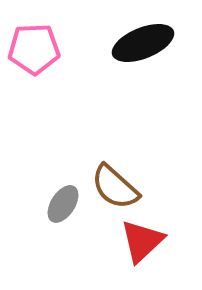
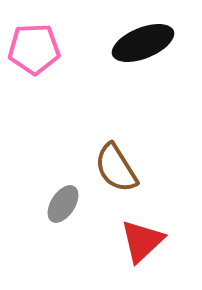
brown semicircle: moved 1 px right, 19 px up; rotated 16 degrees clockwise
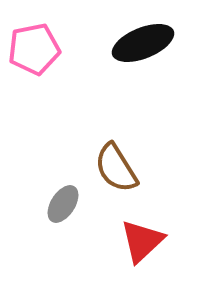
pink pentagon: rotated 9 degrees counterclockwise
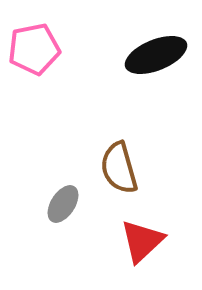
black ellipse: moved 13 px right, 12 px down
brown semicircle: moved 3 px right; rotated 16 degrees clockwise
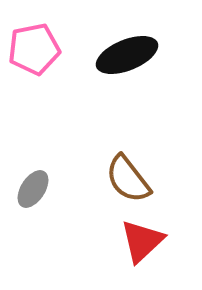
black ellipse: moved 29 px left
brown semicircle: moved 9 px right, 11 px down; rotated 22 degrees counterclockwise
gray ellipse: moved 30 px left, 15 px up
